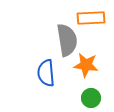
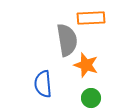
orange star: rotated 10 degrees clockwise
blue semicircle: moved 3 px left, 11 px down
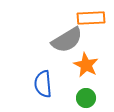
gray semicircle: rotated 68 degrees clockwise
orange star: rotated 10 degrees clockwise
green circle: moved 5 px left
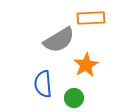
gray semicircle: moved 8 px left
orange star: rotated 15 degrees clockwise
green circle: moved 12 px left
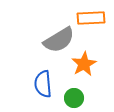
orange star: moved 2 px left, 1 px up
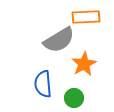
orange rectangle: moved 5 px left, 1 px up
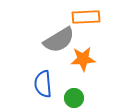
orange star: moved 1 px left, 5 px up; rotated 25 degrees clockwise
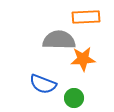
gray semicircle: rotated 148 degrees counterclockwise
blue semicircle: rotated 64 degrees counterclockwise
